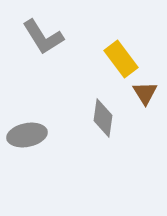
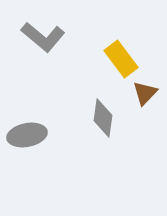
gray L-shape: rotated 18 degrees counterclockwise
brown triangle: rotated 16 degrees clockwise
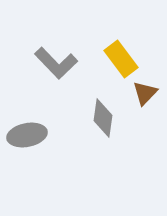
gray L-shape: moved 13 px right, 26 px down; rotated 6 degrees clockwise
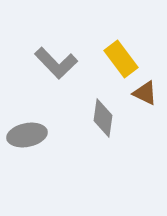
brown triangle: rotated 48 degrees counterclockwise
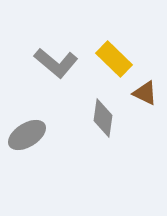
yellow rectangle: moved 7 px left; rotated 9 degrees counterclockwise
gray L-shape: rotated 6 degrees counterclockwise
gray ellipse: rotated 21 degrees counterclockwise
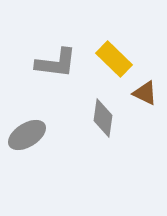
gray L-shape: rotated 33 degrees counterclockwise
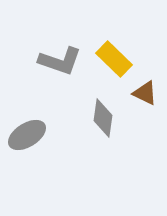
gray L-shape: moved 4 px right, 2 px up; rotated 12 degrees clockwise
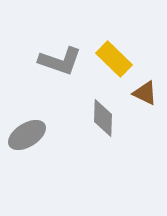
gray diamond: rotated 6 degrees counterclockwise
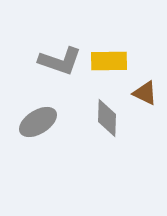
yellow rectangle: moved 5 px left, 2 px down; rotated 45 degrees counterclockwise
gray diamond: moved 4 px right
gray ellipse: moved 11 px right, 13 px up
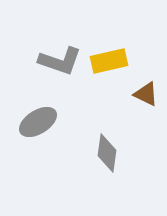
yellow rectangle: rotated 12 degrees counterclockwise
brown triangle: moved 1 px right, 1 px down
gray diamond: moved 35 px down; rotated 6 degrees clockwise
